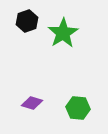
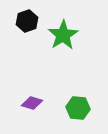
green star: moved 2 px down
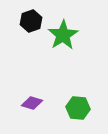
black hexagon: moved 4 px right
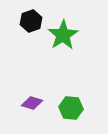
green hexagon: moved 7 px left
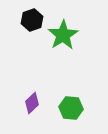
black hexagon: moved 1 px right, 1 px up
purple diamond: rotated 60 degrees counterclockwise
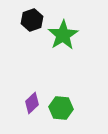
green hexagon: moved 10 px left
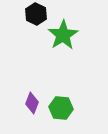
black hexagon: moved 4 px right, 6 px up; rotated 15 degrees counterclockwise
purple diamond: rotated 25 degrees counterclockwise
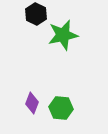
green star: rotated 20 degrees clockwise
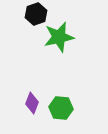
black hexagon: rotated 15 degrees clockwise
green star: moved 4 px left, 2 px down
